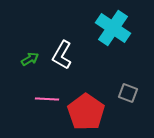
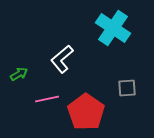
white L-shape: moved 4 px down; rotated 20 degrees clockwise
green arrow: moved 11 px left, 15 px down
gray square: moved 1 px left, 5 px up; rotated 24 degrees counterclockwise
pink line: rotated 15 degrees counterclockwise
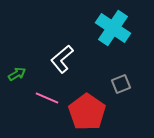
green arrow: moved 2 px left
gray square: moved 6 px left, 4 px up; rotated 18 degrees counterclockwise
pink line: moved 1 px up; rotated 35 degrees clockwise
red pentagon: moved 1 px right
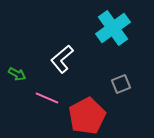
cyan cross: rotated 20 degrees clockwise
green arrow: rotated 60 degrees clockwise
red pentagon: moved 4 px down; rotated 9 degrees clockwise
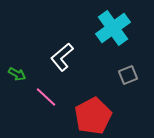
white L-shape: moved 2 px up
gray square: moved 7 px right, 9 px up
pink line: moved 1 px left, 1 px up; rotated 20 degrees clockwise
red pentagon: moved 6 px right
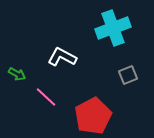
cyan cross: rotated 16 degrees clockwise
white L-shape: rotated 68 degrees clockwise
